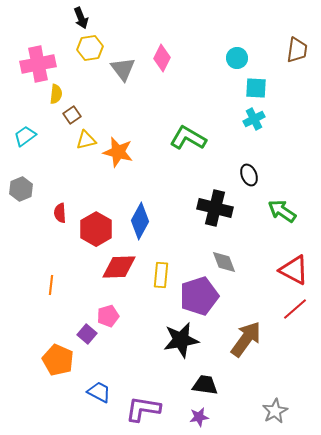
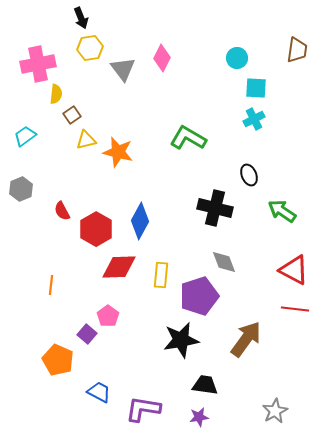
red semicircle: moved 2 px right, 2 px up; rotated 24 degrees counterclockwise
red line: rotated 48 degrees clockwise
pink pentagon: rotated 20 degrees counterclockwise
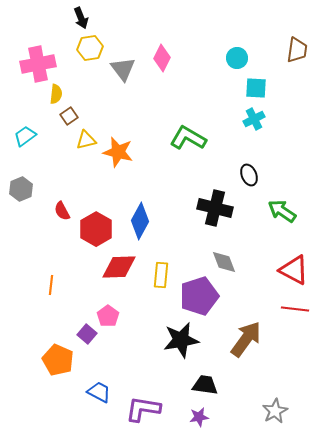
brown square: moved 3 px left, 1 px down
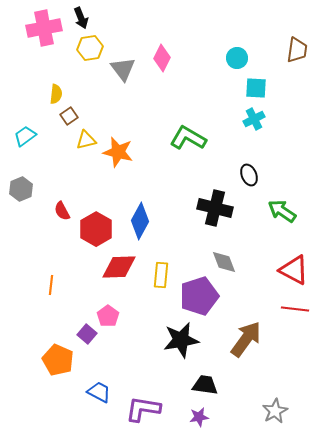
pink cross: moved 6 px right, 36 px up
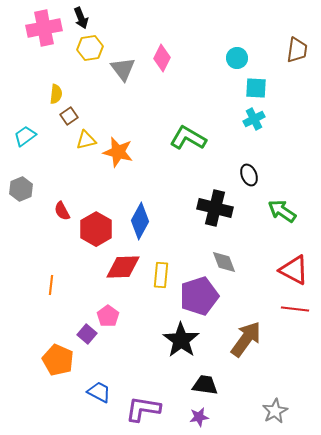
red diamond: moved 4 px right
black star: rotated 27 degrees counterclockwise
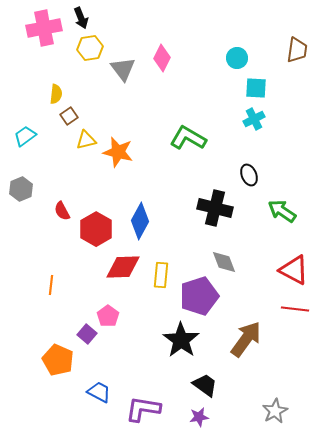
black trapezoid: rotated 28 degrees clockwise
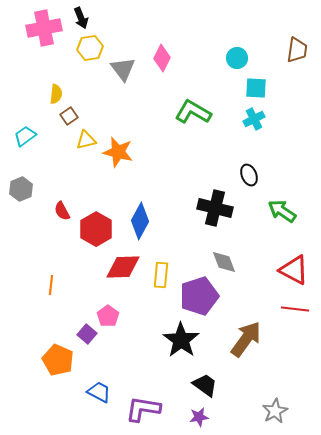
green L-shape: moved 5 px right, 26 px up
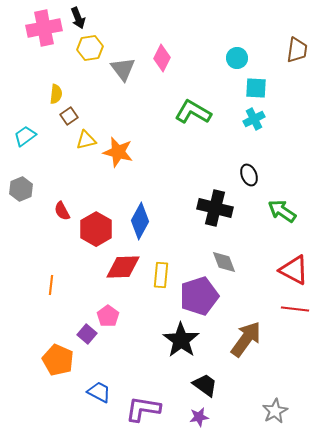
black arrow: moved 3 px left
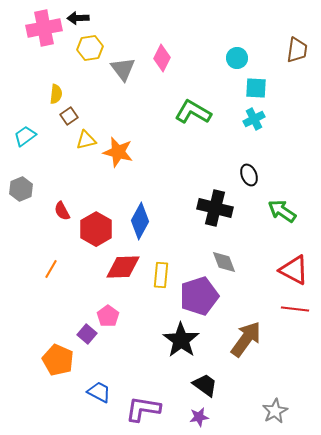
black arrow: rotated 110 degrees clockwise
orange line: moved 16 px up; rotated 24 degrees clockwise
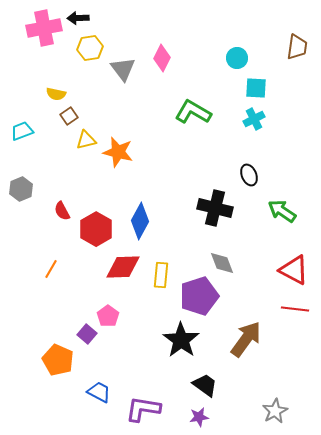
brown trapezoid: moved 3 px up
yellow semicircle: rotated 96 degrees clockwise
cyan trapezoid: moved 3 px left, 5 px up; rotated 15 degrees clockwise
gray diamond: moved 2 px left, 1 px down
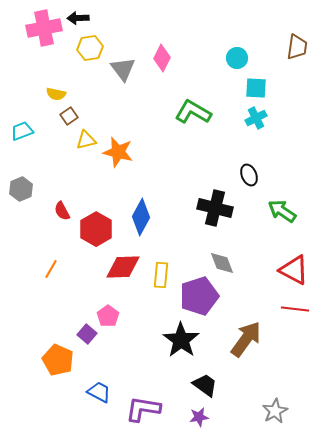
cyan cross: moved 2 px right, 1 px up
blue diamond: moved 1 px right, 4 px up
